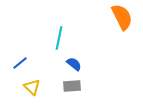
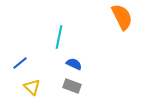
cyan line: moved 1 px up
blue semicircle: rotated 14 degrees counterclockwise
gray rectangle: rotated 24 degrees clockwise
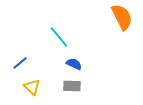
cyan line: rotated 50 degrees counterclockwise
gray rectangle: rotated 18 degrees counterclockwise
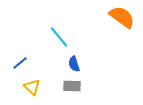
orange semicircle: rotated 28 degrees counterclockwise
blue semicircle: rotated 133 degrees counterclockwise
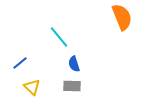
orange semicircle: rotated 32 degrees clockwise
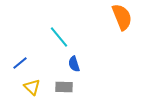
gray rectangle: moved 8 px left, 1 px down
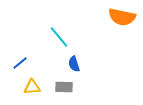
orange semicircle: rotated 124 degrees clockwise
yellow triangle: rotated 48 degrees counterclockwise
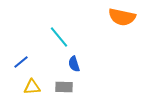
blue line: moved 1 px right, 1 px up
